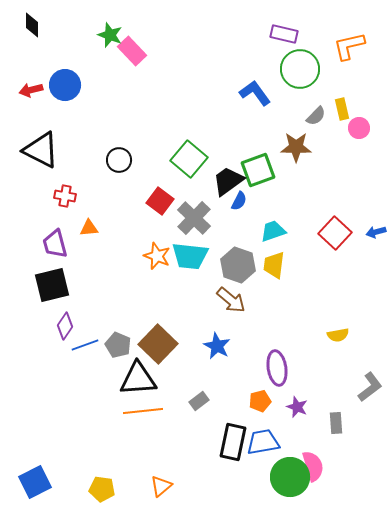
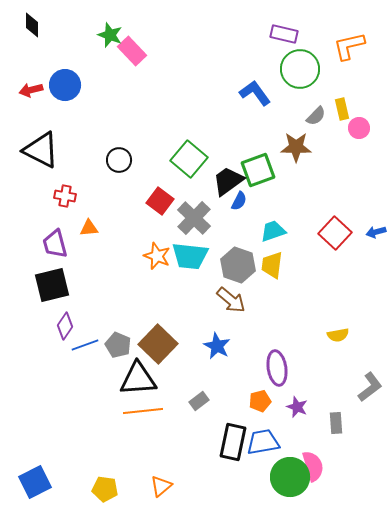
yellow trapezoid at (274, 265): moved 2 px left
yellow pentagon at (102, 489): moved 3 px right
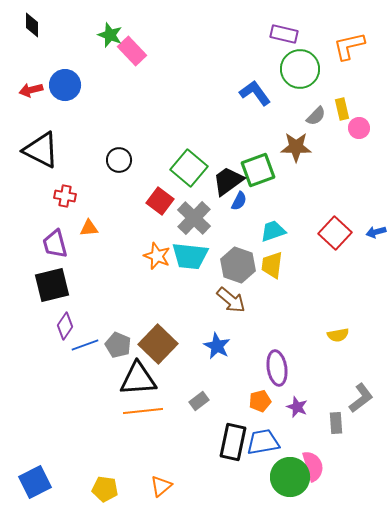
green square at (189, 159): moved 9 px down
gray L-shape at (370, 387): moved 9 px left, 11 px down
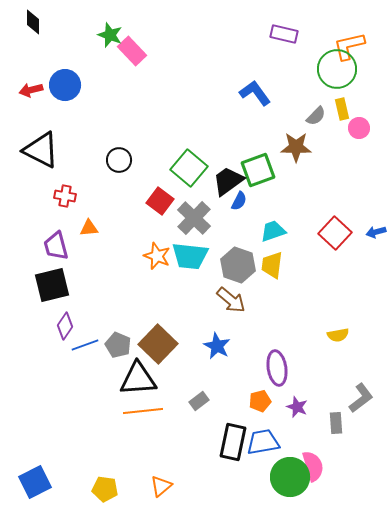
black diamond at (32, 25): moved 1 px right, 3 px up
green circle at (300, 69): moved 37 px right
purple trapezoid at (55, 244): moved 1 px right, 2 px down
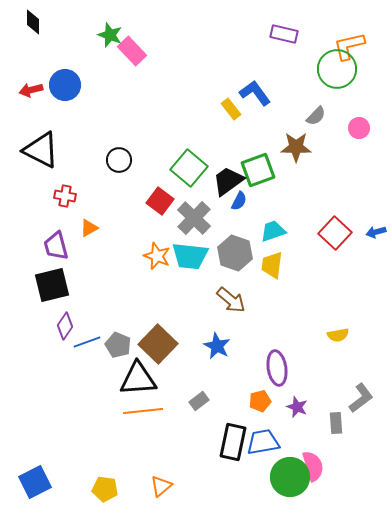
yellow rectangle at (342, 109): moved 111 px left; rotated 25 degrees counterclockwise
orange triangle at (89, 228): rotated 24 degrees counterclockwise
gray hexagon at (238, 265): moved 3 px left, 12 px up
blue line at (85, 345): moved 2 px right, 3 px up
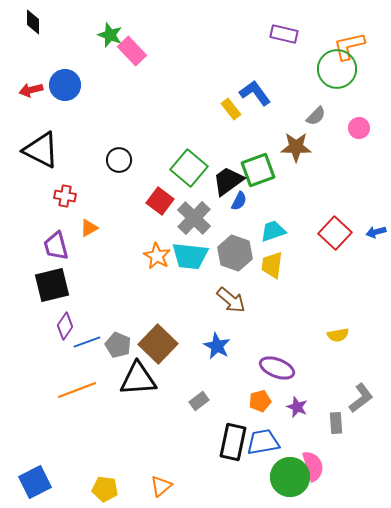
orange star at (157, 256): rotated 8 degrees clockwise
purple ellipse at (277, 368): rotated 60 degrees counterclockwise
orange line at (143, 411): moved 66 px left, 21 px up; rotated 15 degrees counterclockwise
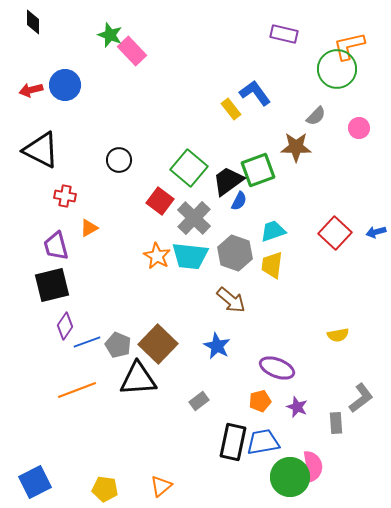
pink semicircle at (313, 466): rotated 8 degrees clockwise
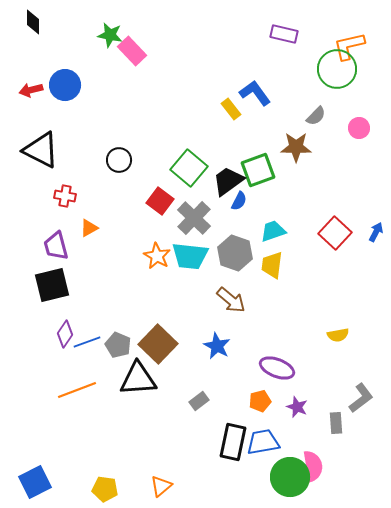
green star at (110, 35): rotated 10 degrees counterclockwise
blue arrow at (376, 232): rotated 132 degrees clockwise
purple diamond at (65, 326): moved 8 px down
